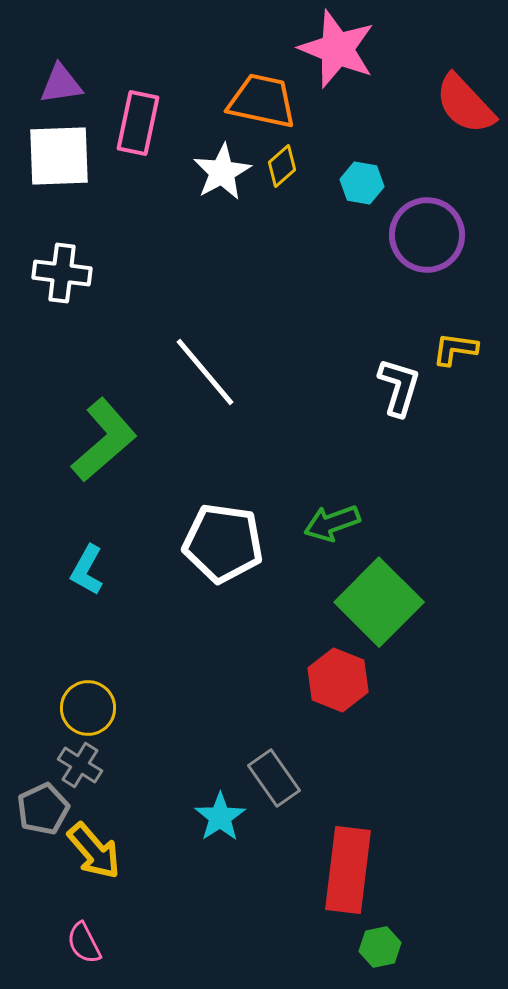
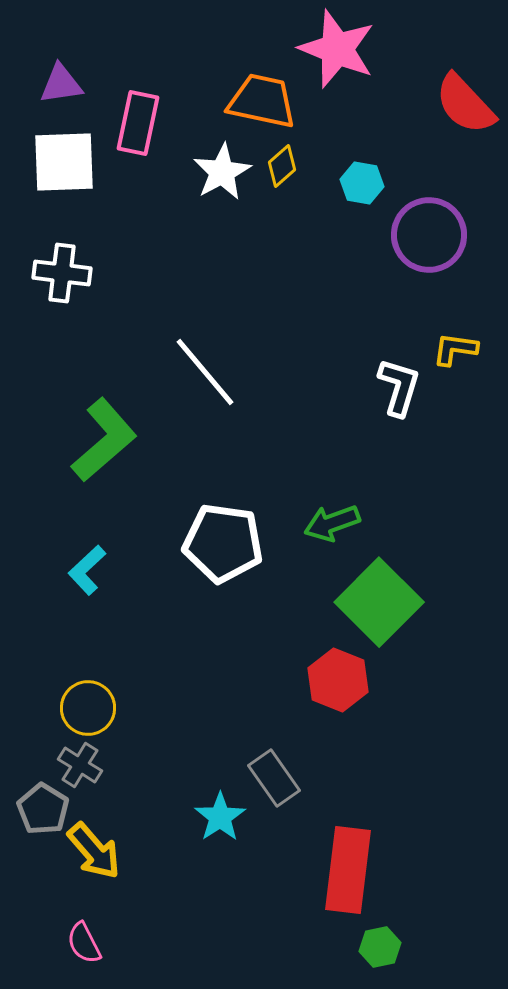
white square: moved 5 px right, 6 px down
purple circle: moved 2 px right
cyan L-shape: rotated 18 degrees clockwise
gray pentagon: rotated 15 degrees counterclockwise
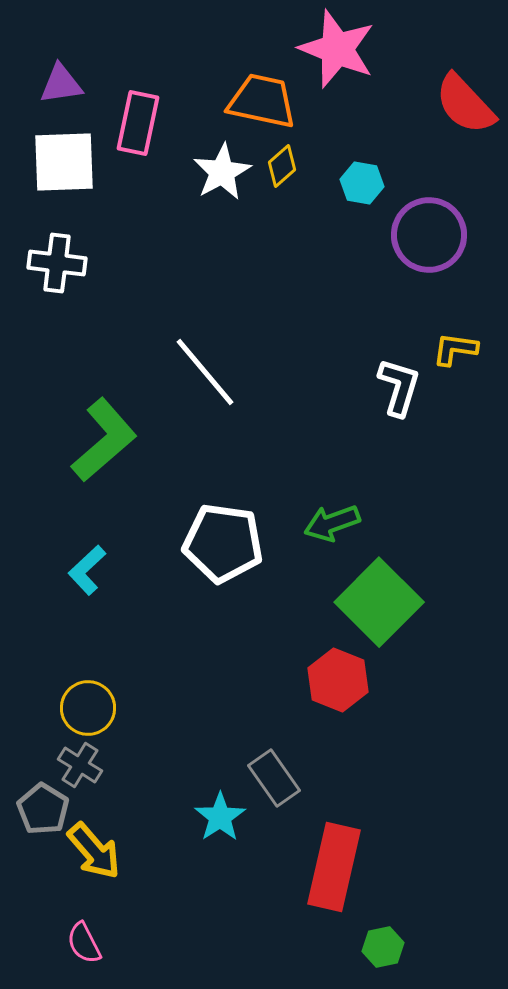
white cross: moved 5 px left, 10 px up
red rectangle: moved 14 px left, 3 px up; rotated 6 degrees clockwise
green hexagon: moved 3 px right
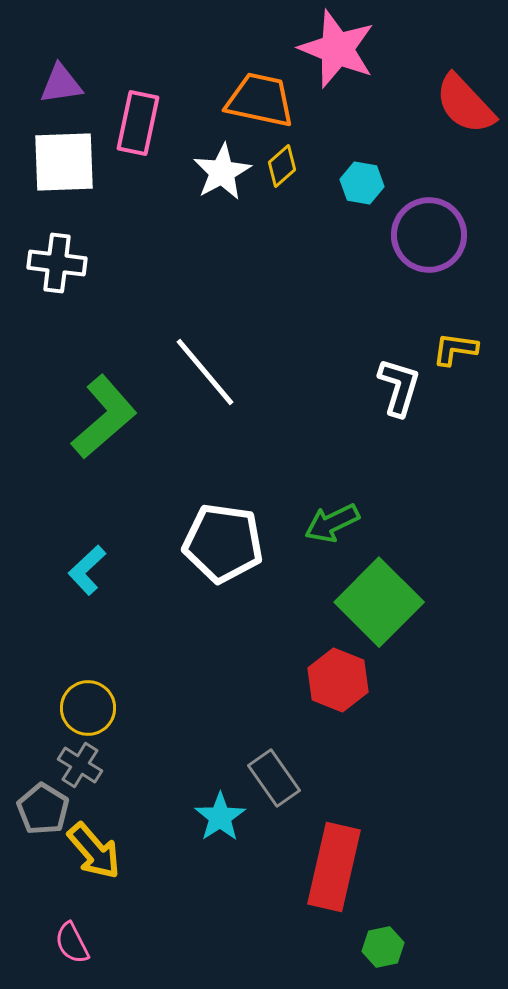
orange trapezoid: moved 2 px left, 1 px up
green L-shape: moved 23 px up
green arrow: rotated 6 degrees counterclockwise
pink semicircle: moved 12 px left
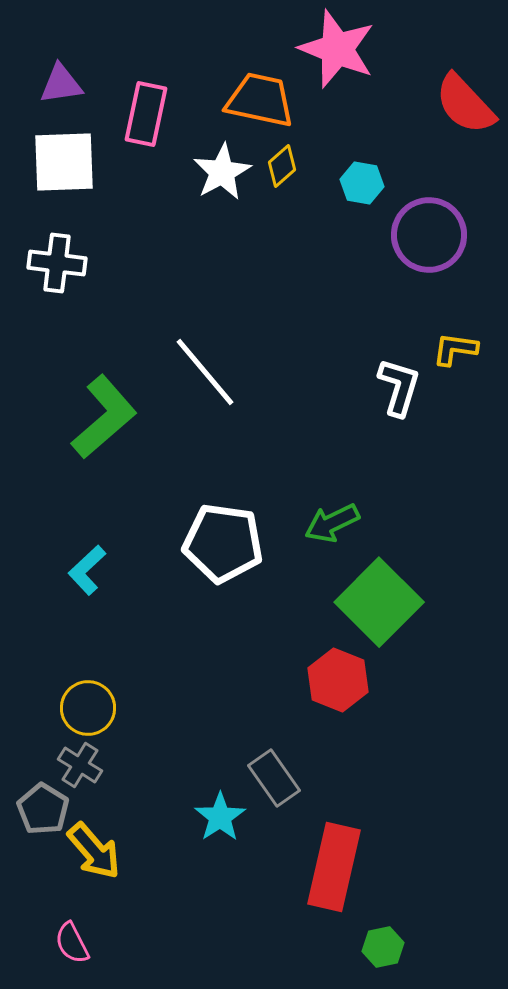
pink rectangle: moved 8 px right, 9 px up
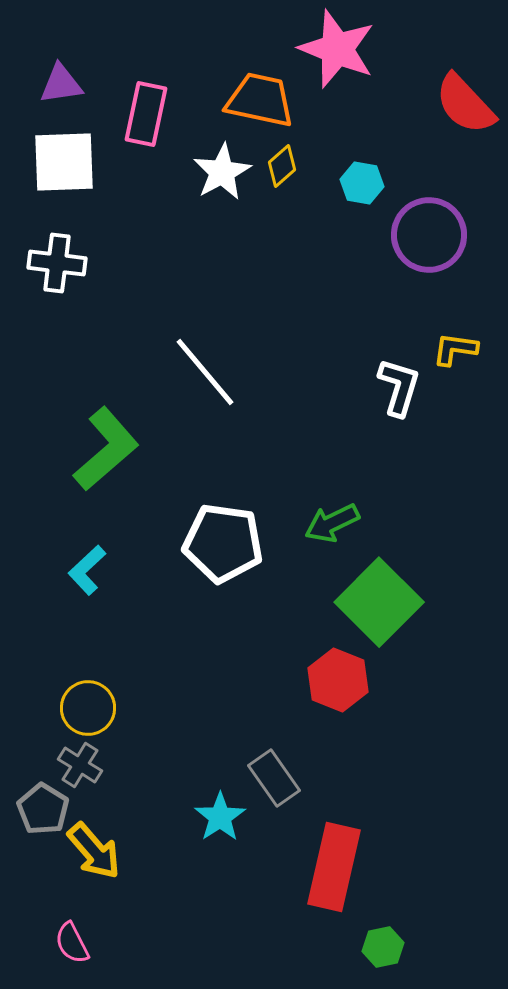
green L-shape: moved 2 px right, 32 px down
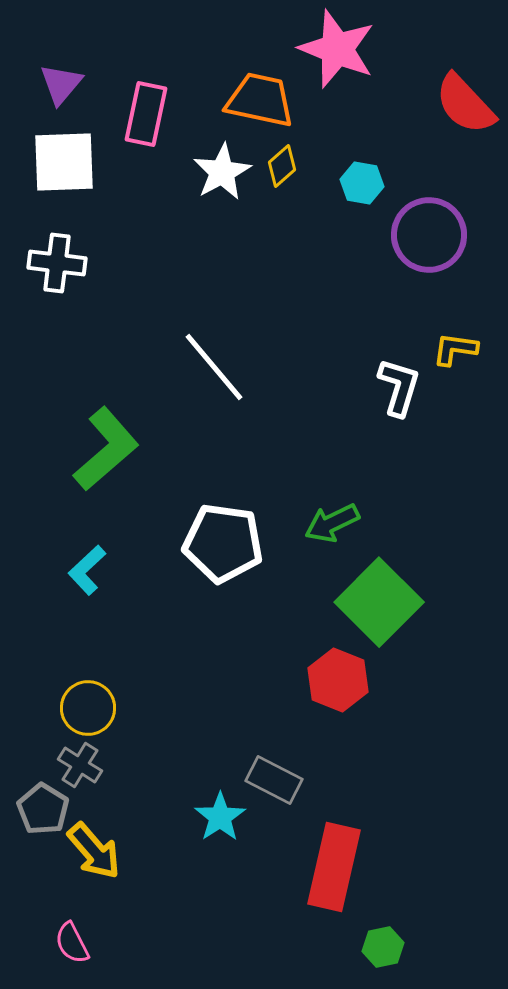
purple triangle: rotated 42 degrees counterclockwise
white line: moved 9 px right, 5 px up
gray rectangle: moved 2 px down; rotated 28 degrees counterclockwise
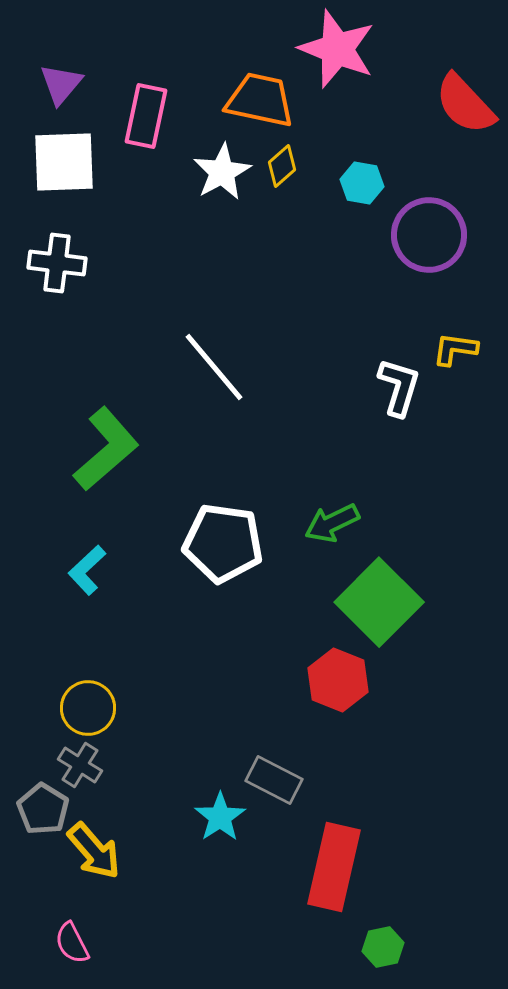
pink rectangle: moved 2 px down
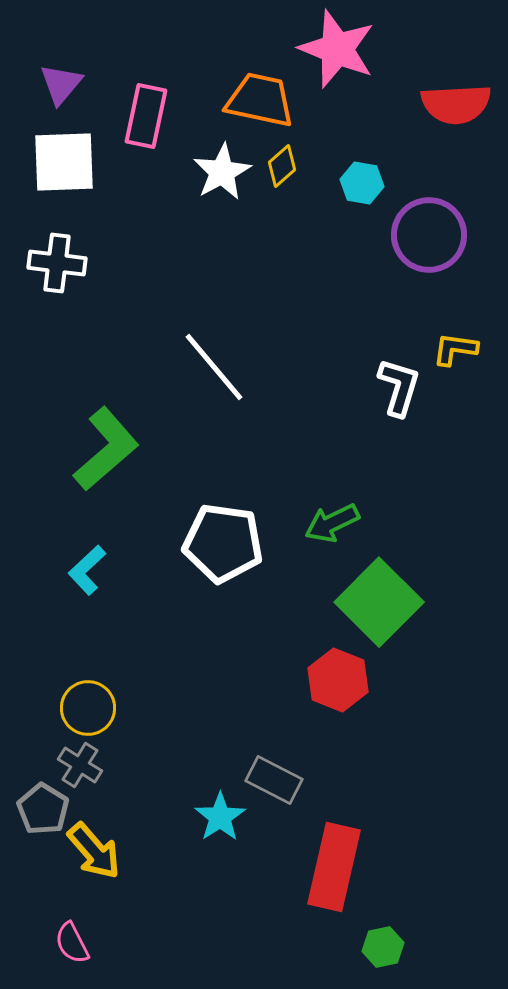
red semicircle: moved 9 px left; rotated 50 degrees counterclockwise
